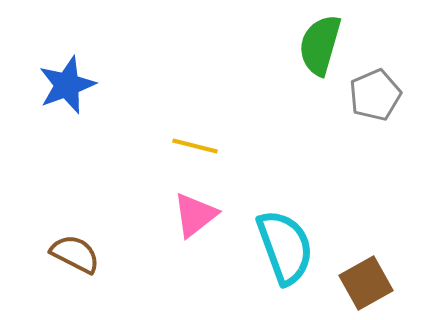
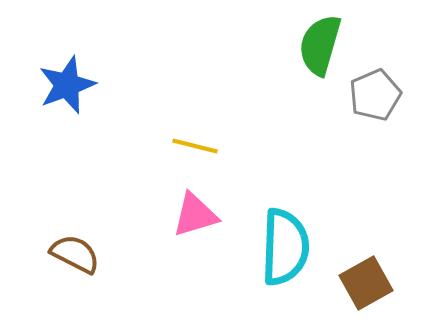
pink triangle: rotated 21 degrees clockwise
cyan semicircle: rotated 22 degrees clockwise
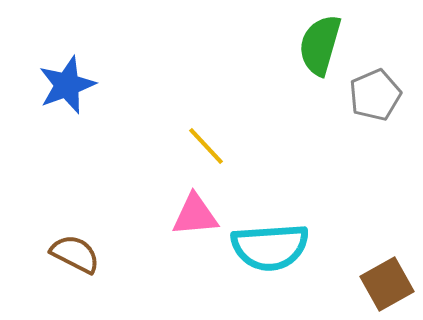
yellow line: moved 11 px right; rotated 33 degrees clockwise
pink triangle: rotated 12 degrees clockwise
cyan semicircle: moved 15 px left; rotated 84 degrees clockwise
brown square: moved 21 px right, 1 px down
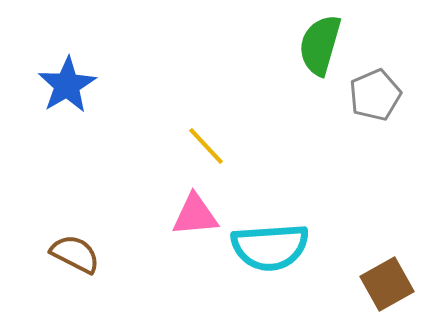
blue star: rotated 10 degrees counterclockwise
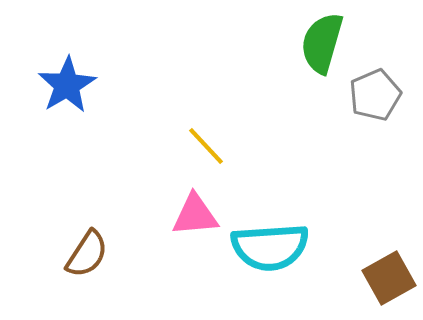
green semicircle: moved 2 px right, 2 px up
brown semicircle: moved 12 px right; rotated 96 degrees clockwise
brown square: moved 2 px right, 6 px up
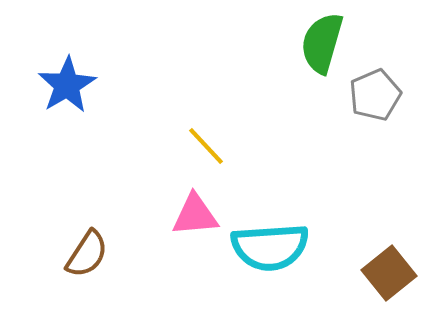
brown square: moved 5 px up; rotated 10 degrees counterclockwise
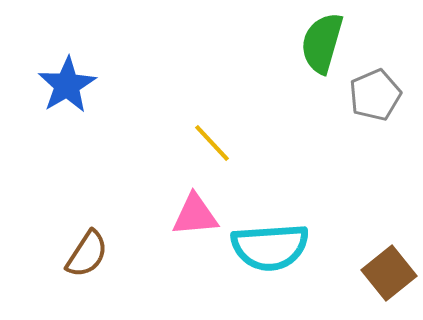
yellow line: moved 6 px right, 3 px up
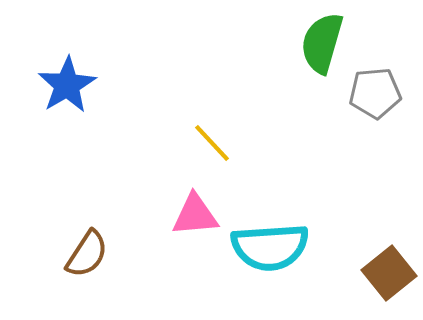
gray pentagon: moved 2 px up; rotated 18 degrees clockwise
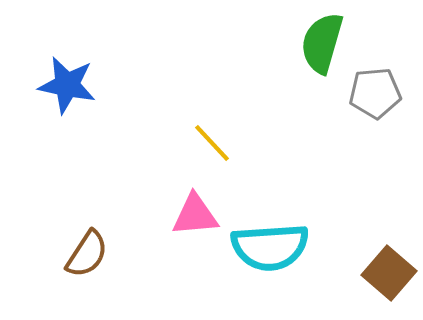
blue star: rotated 30 degrees counterclockwise
brown square: rotated 10 degrees counterclockwise
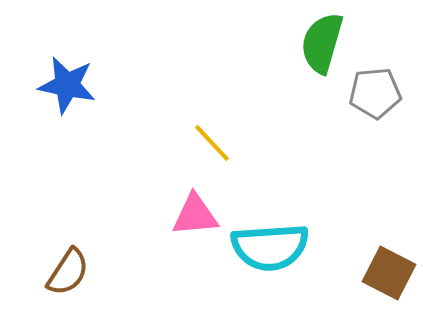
brown semicircle: moved 19 px left, 18 px down
brown square: rotated 14 degrees counterclockwise
